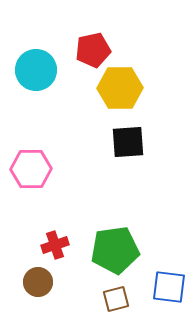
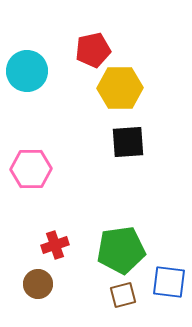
cyan circle: moved 9 px left, 1 px down
green pentagon: moved 6 px right
brown circle: moved 2 px down
blue square: moved 5 px up
brown square: moved 7 px right, 4 px up
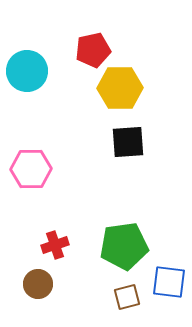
green pentagon: moved 3 px right, 4 px up
brown square: moved 4 px right, 2 px down
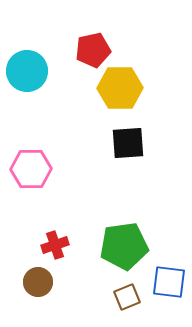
black square: moved 1 px down
brown circle: moved 2 px up
brown square: rotated 8 degrees counterclockwise
